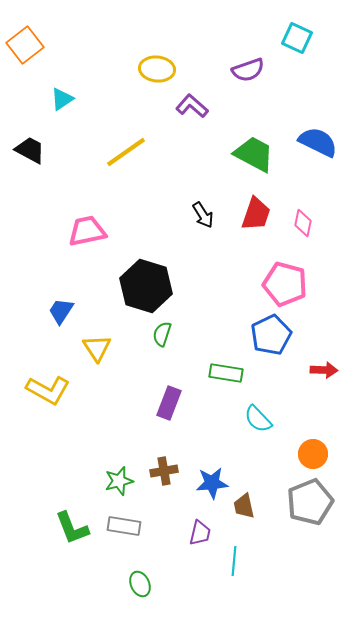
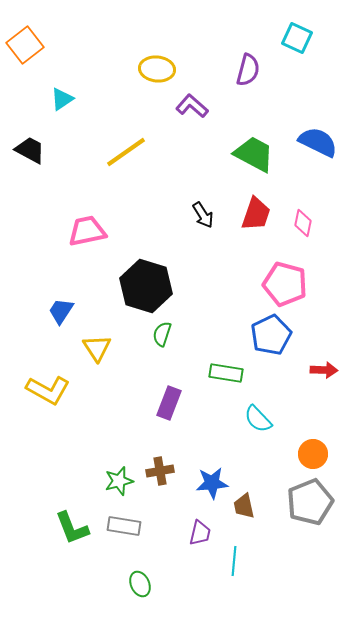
purple semicircle: rotated 56 degrees counterclockwise
brown cross: moved 4 px left
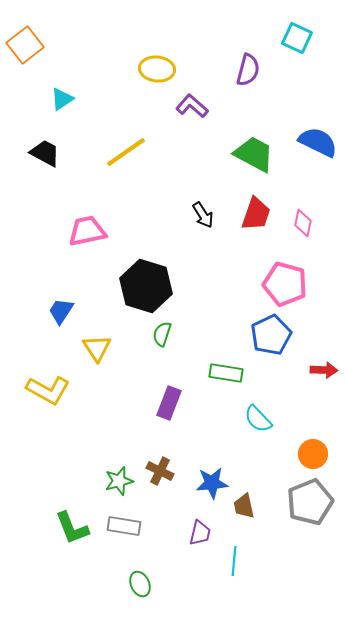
black trapezoid: moved 15 px right, 3 px down
brown cross: rotated 36 degrees clockwise
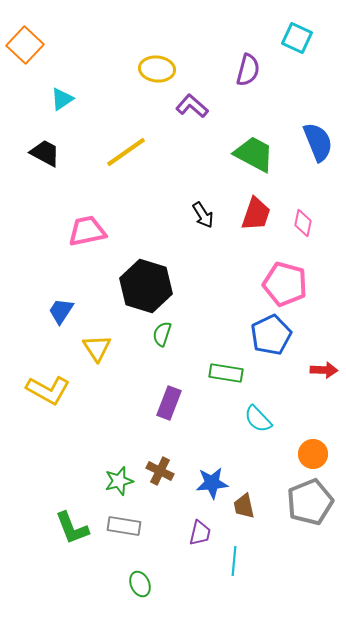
orange square: rotated 9 degrees counterclockwise
blue semicircle: rotated 42 degrees clockwise
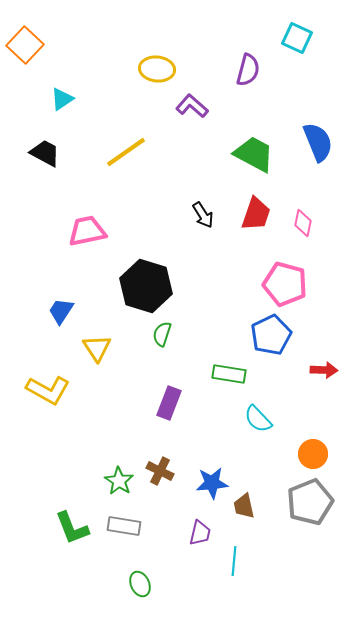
green rectangle: moved 3 px right, 1 px down
green star: rotated 24 degrees counterclockwise
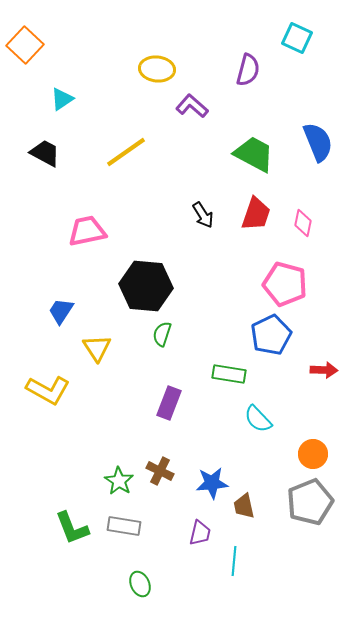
black hexagon: rotated 12 degrees counterclockwise
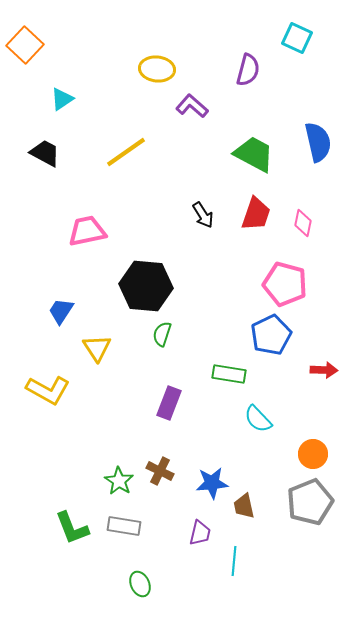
blue semicircle: rotated 9 degrees clockwise
